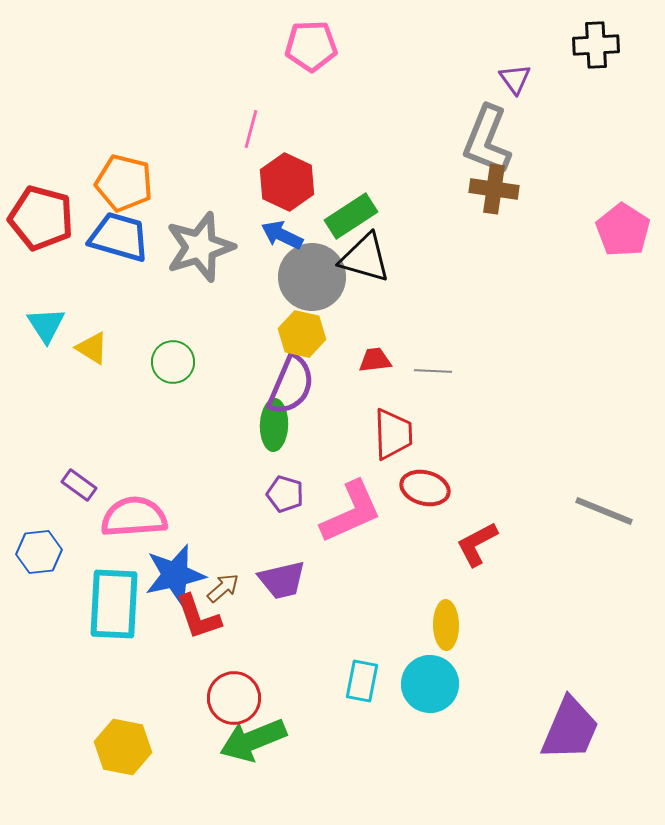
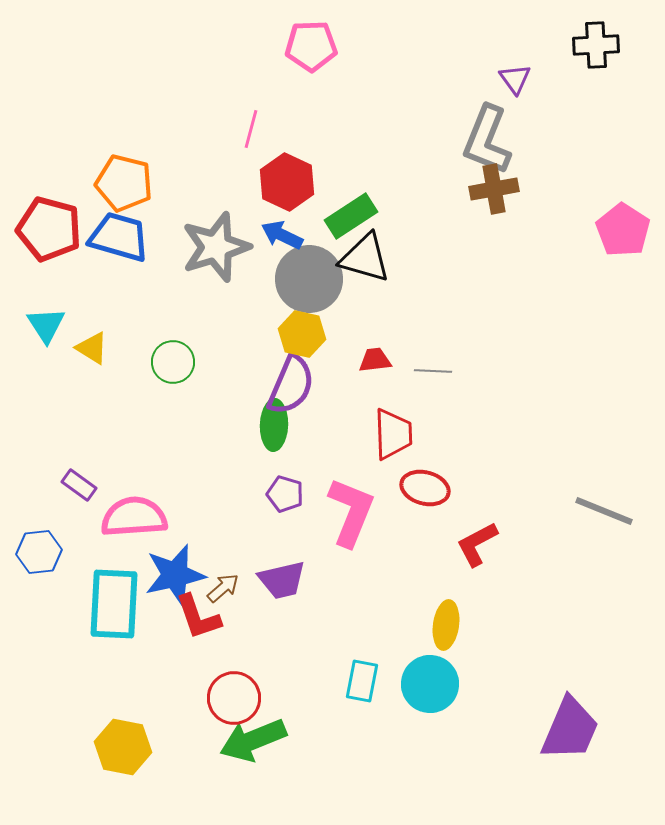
brown cross at (494, 189): rotated 18 degrees counterclockwise
red pentagon at (41, 218): moved 8 px right, 11 px down
gray star at (200, 247): moved 16 px right
gray circle at (312, 277): moved 3 px left, 2 px down
pink L-shape at (351, 512): rotated 44 degrees counterclockwise
yellow ellipse at (446, 625): rotated 9 degrees clockwise
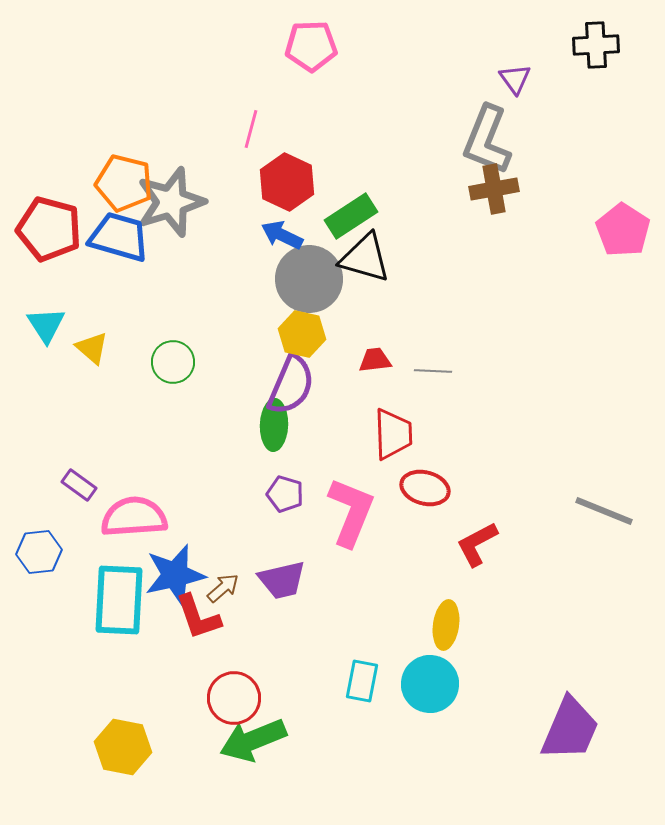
gray star at (216, 247): moved 45 px left, 45 px up
yellow triangle at (92, 348): rotated 9 degrees clockwise
cyan rectangle at (114, 604): moved 5 px right, 4 px up
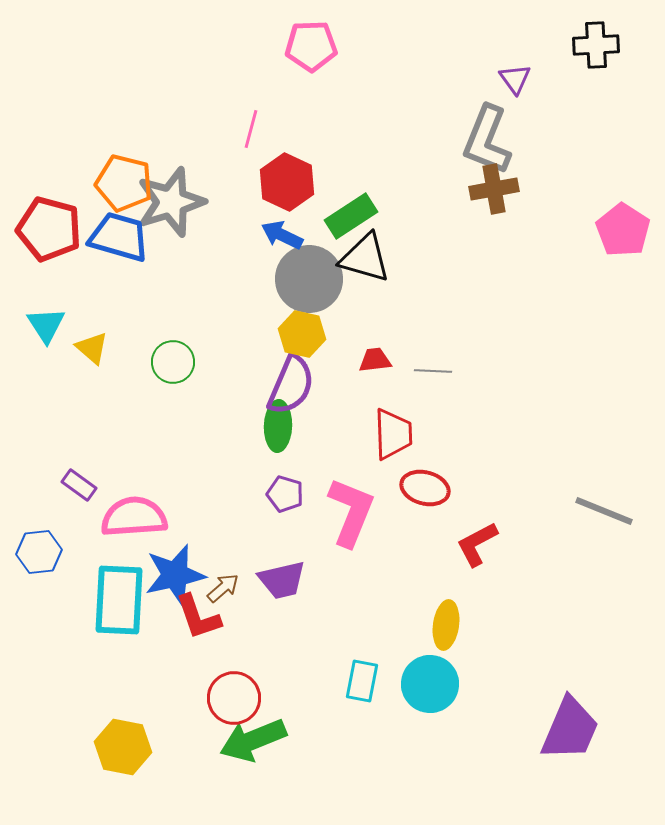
green ellipse at (274, 425): moved 4 px right, 1 px down
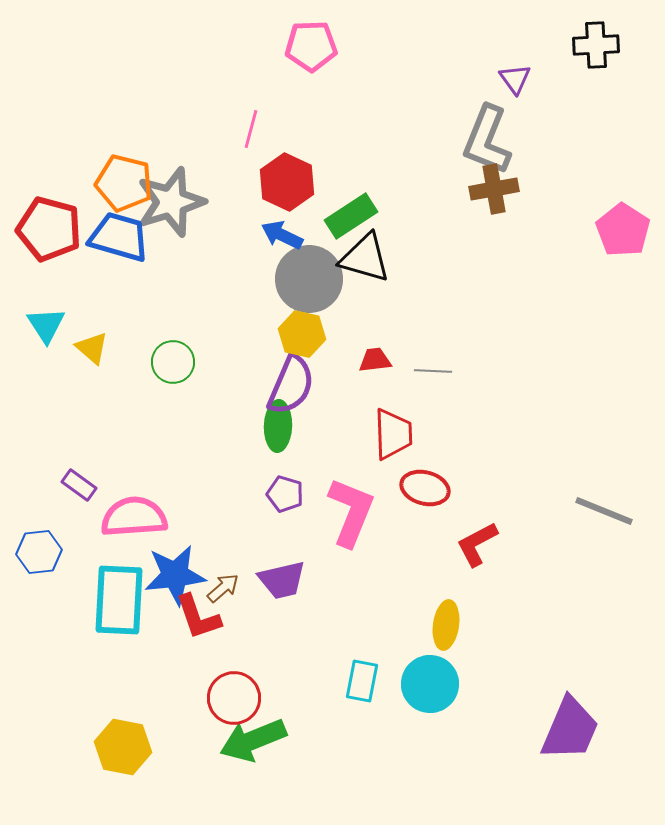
blue star at (175, 575): rotated 6 degrees clockwise
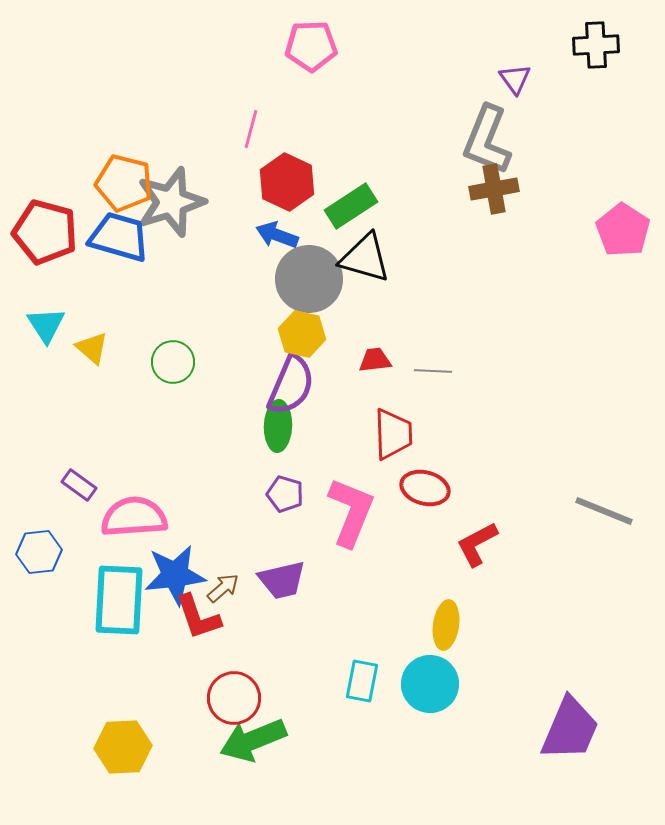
green rectangle at (351, 216): moved 10 px up
red pentagon at (49, 229): moved 4 px left, 3 px down
blue arrow at (282, 235): moved 5 px left; rotated 6 degrees counterclockwise
yellow hexagon at (123, 747): rotated 14 degrees counterclockwise
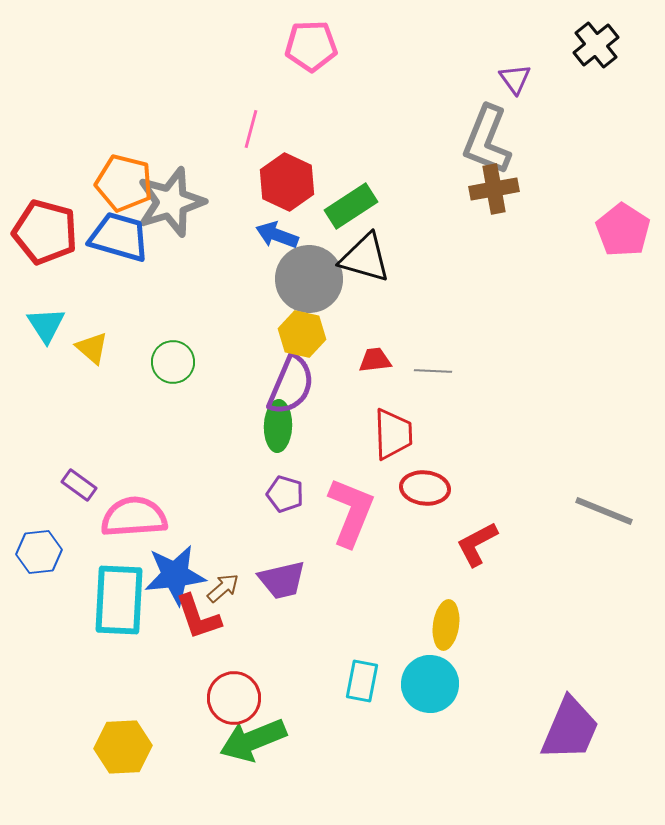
black cross at (596, 45): rotated 36 degrees counterclockwise
red ellipse at (425, 488): rotated 9 degrees counterclockwise
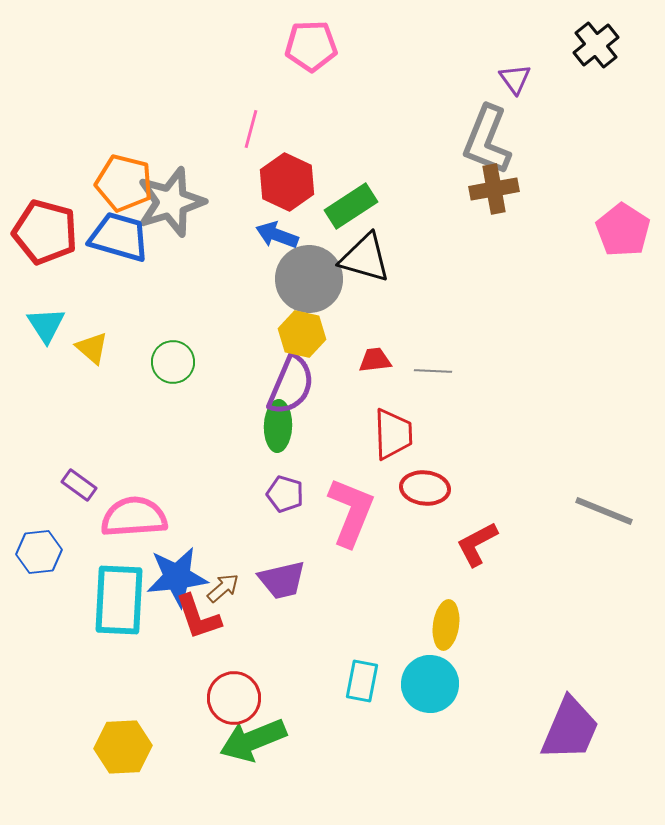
blue star at (175, 575): moved 2 px right, 2 px down
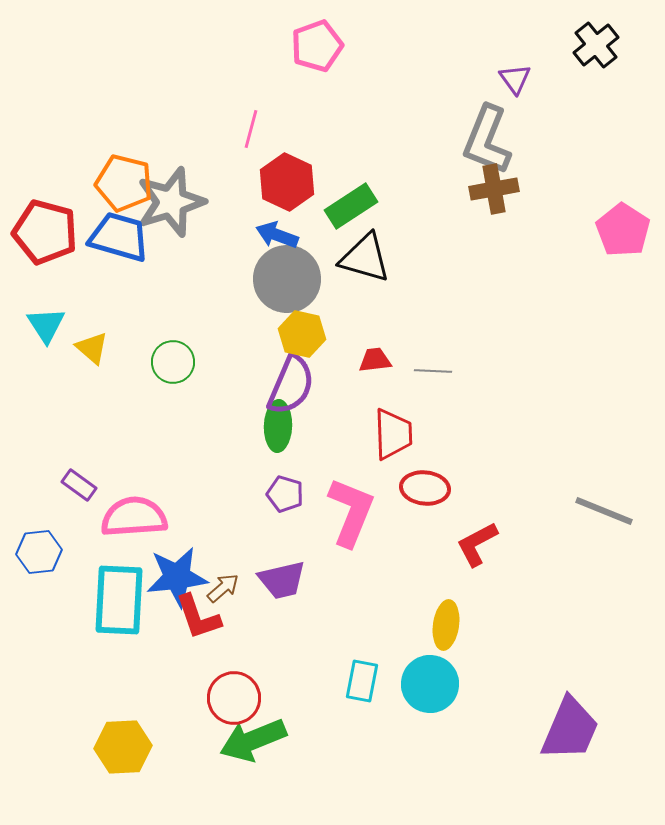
pink pentagon at (311, 46): moved 6 px right; rotated 18 degrees counterclockwise
gray circle at (309, 279): moved 22 px left
